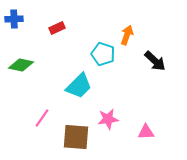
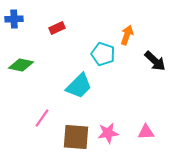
pink star: moved 14 px down
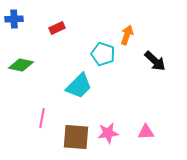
pink line: rotated 24 degrees counterclockwise
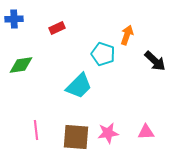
green diamond: rotated 20 degrees counterclockwise
pink line: moved 6 px left, 12 px down; rotated 18 degrees counterclockwise
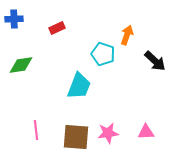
cyan trapezoid: rotated 24 degrees counterclockwise
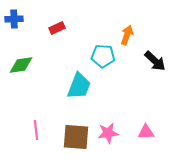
cyan pentagon: moved 2 px down; rotated 15 degrees counterclockwise
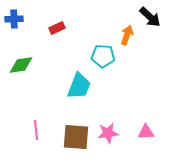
black arrow: moved 5 px left, 44 px up
